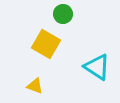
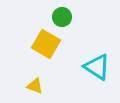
green circle: moved 1 px left, 3 px down
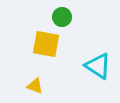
yellow square: rotated 20 degrees counterclockwise
cyan triangle: moved 1 px right, 1 px up
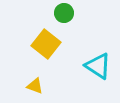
green circle: moved 2 px right, 4 px up
yellow square: rotated 28 degrees clockwise
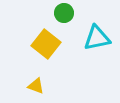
cyan triangle: moved 1 px left, 28 px up; rotated 44 degrees counterclockwise
yellow triangle: moved 1 px right
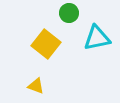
green circle: moved 5 px right
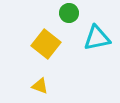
yellow triangle: moved 4 px right
